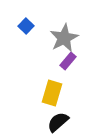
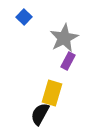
blue square: moved 2 px left, 9 px up
purple rectangle: rotated 12 degrees counterclockwise
black semicircle: moved 18 px left, 8 px up; rotated 20 degrees counterclockwise
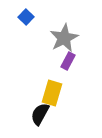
blue square: moved 2 px right
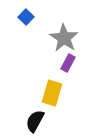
gray star: rotated 12 degrees counterclockwise
purple rectangle: moved 2 px down
black semicircle: moved 5 px left, 7 px down
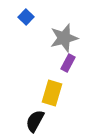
gray star: rotated 24 degrees clockwise
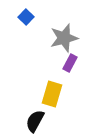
purple rectangle: moved 2 px right
yellow rectangle: moved 1 px down
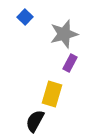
blue square: moved 1 px left
gray star: moved 4 px up
